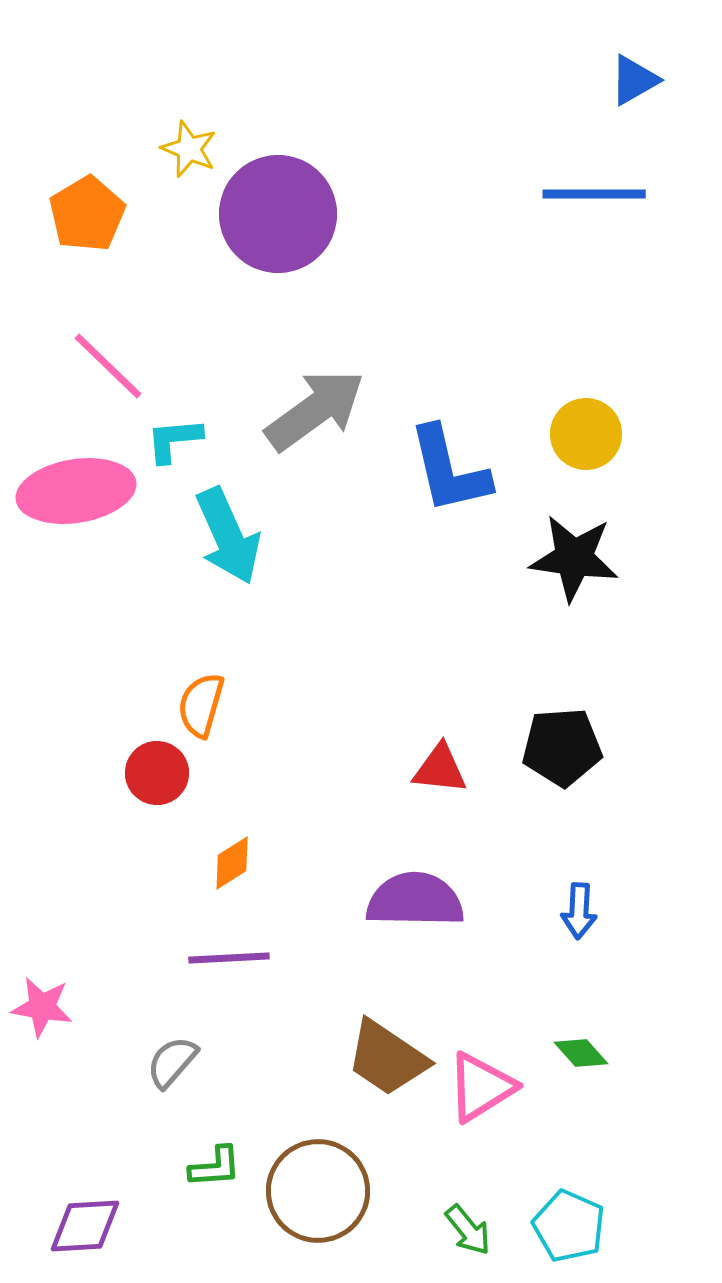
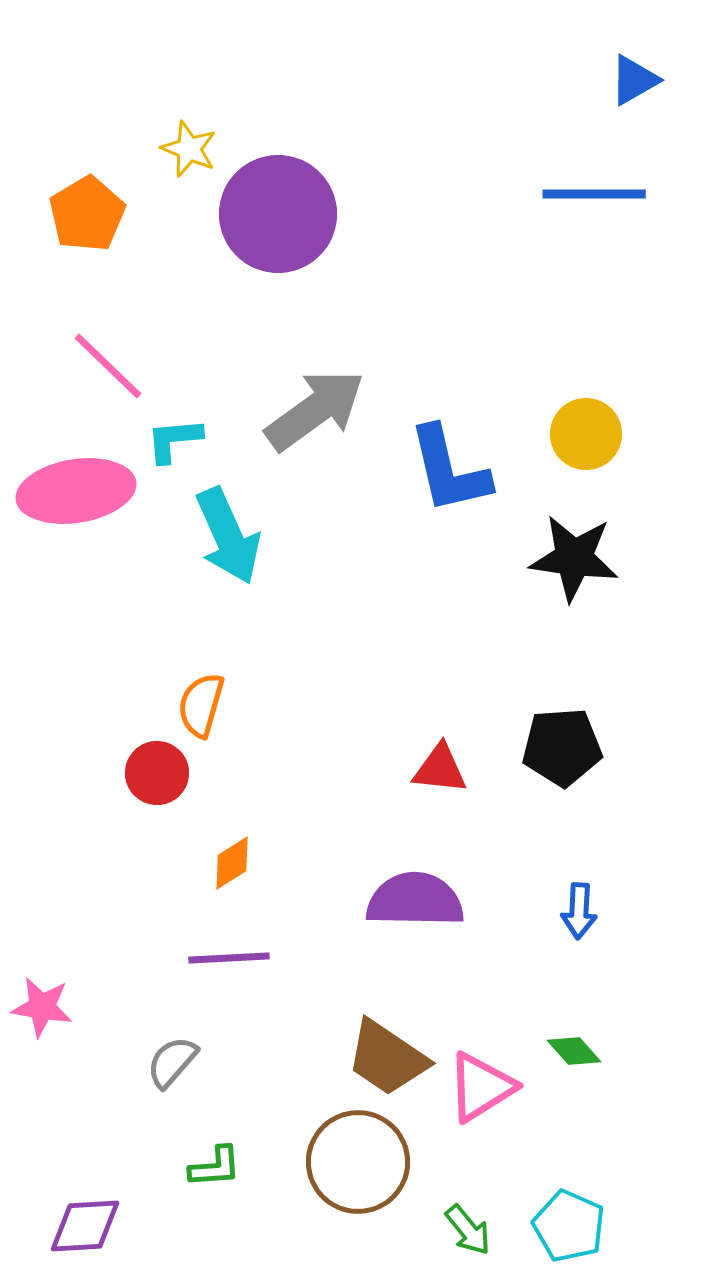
green diamond: moved 7 px left, 2 px up
brown circle: moved 40 px right, 29 px up
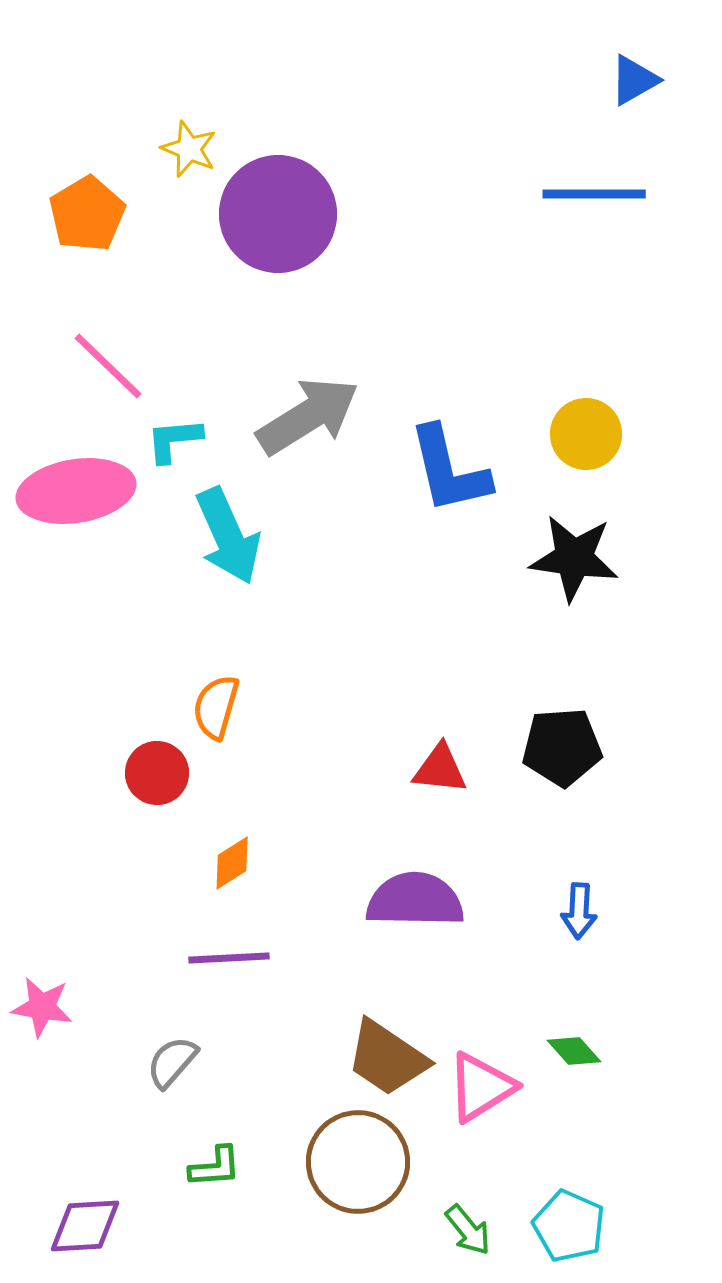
gray arrow: moved 7 px left, 6 px down; rotated 4 degrees clockwise
orange semicircle: moved 15 px right, 2 px down
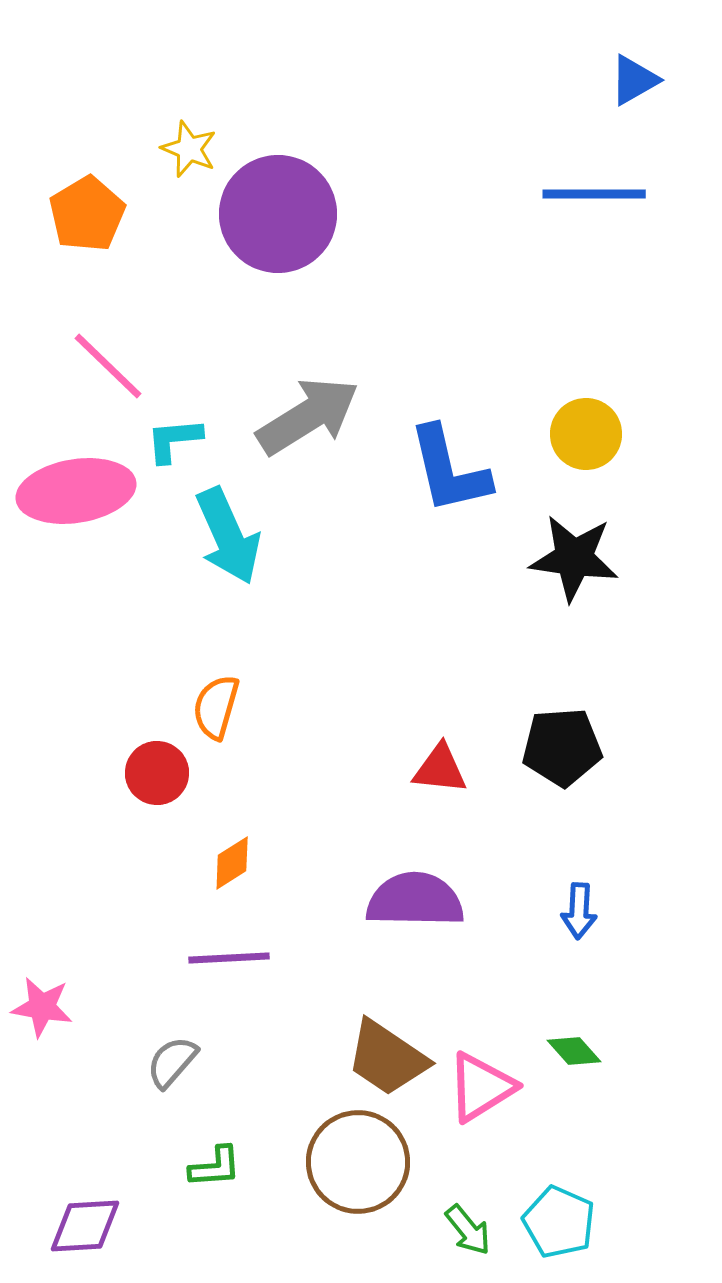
cyan pentagon: moved 10 px left, 4 px up
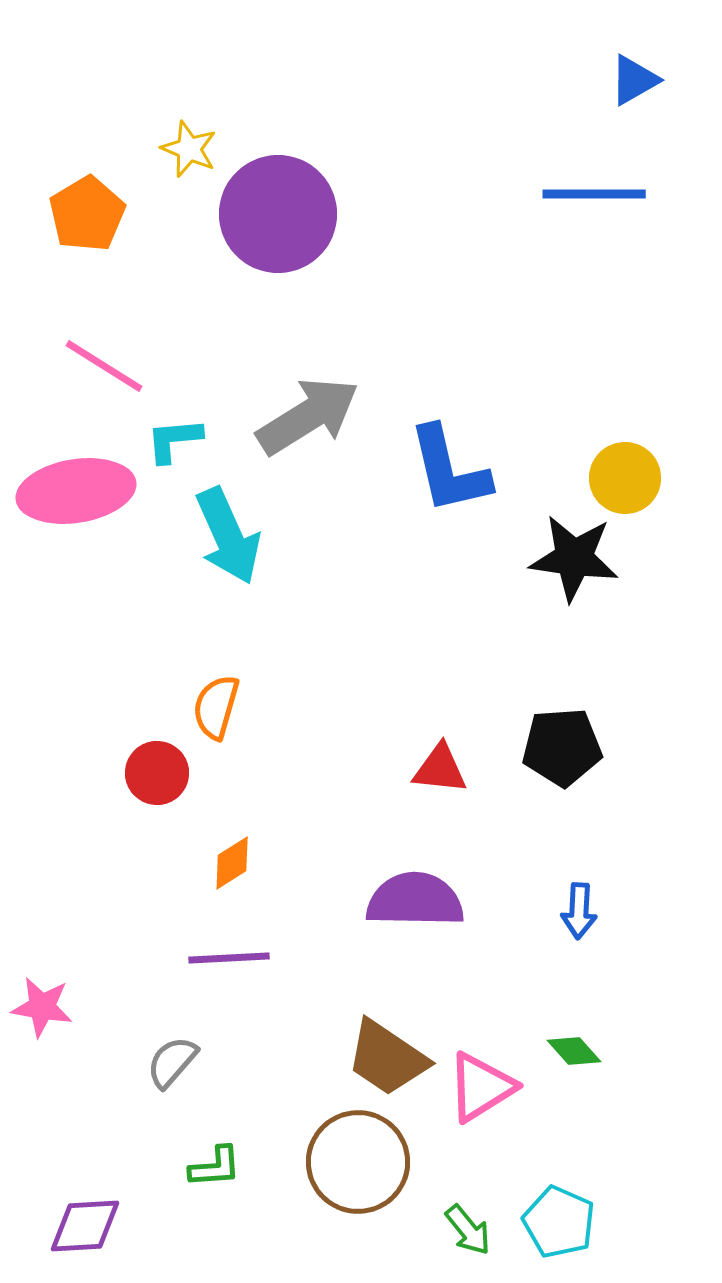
pink line: moved 4 px left; rotated 12 degrees counterclockwise
yellow circle: moved 39 px right, 44 px down
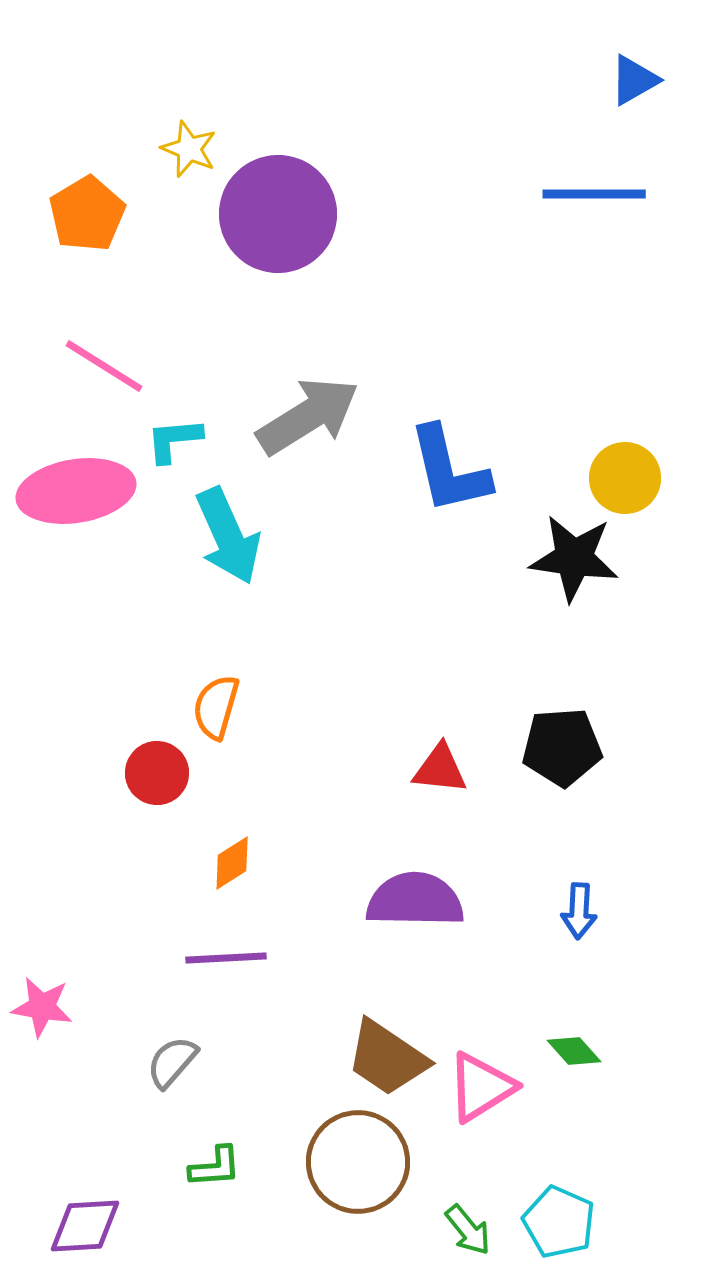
purple line: moved 3 px left
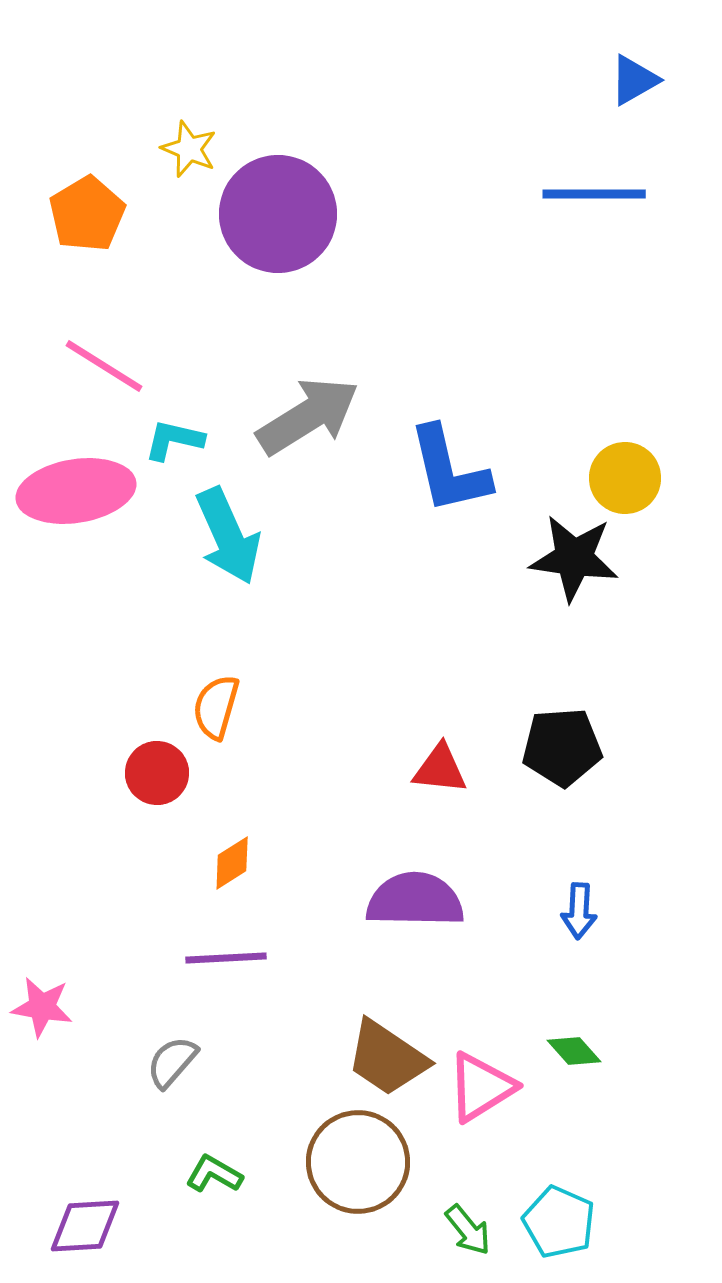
cyan L-shape: rotated 18 degrees clockwise
green L-shape: moved 1 px left, 7 px down; rotated 146 degrees counterclockwise
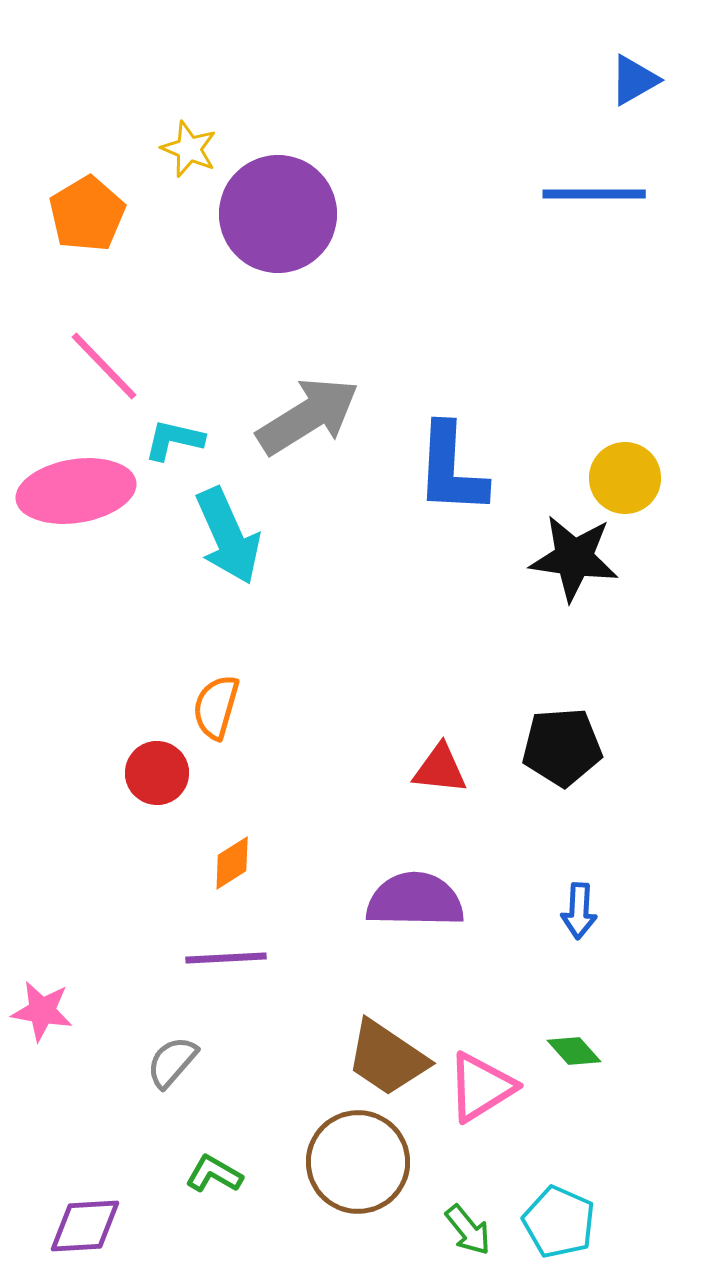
pink line: rotated 14 degrees clockwise
blue L-shape: moved 2 px right, 1 px up; rotated 16 degrees clockwise
pink star: moved 4 px down
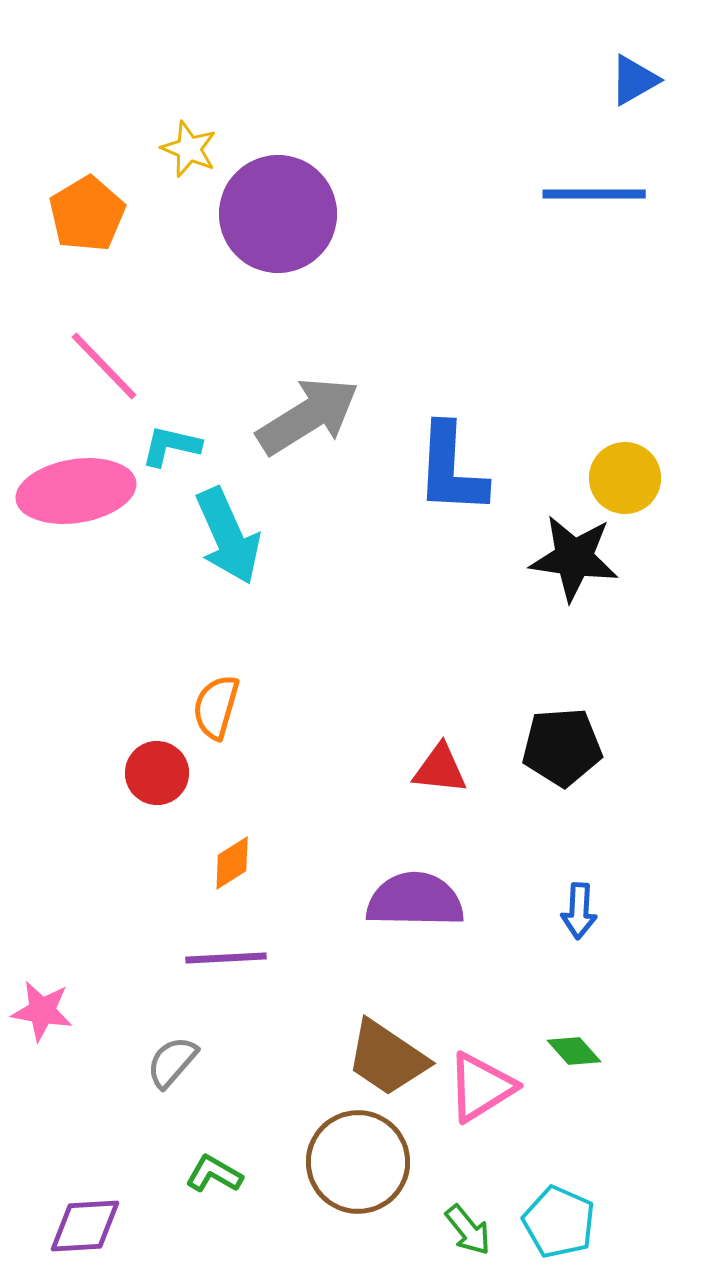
cyan L-shape: moved 3 px left, 6 px down
